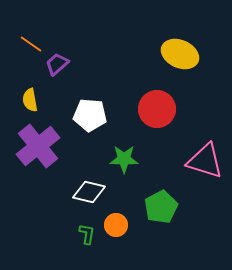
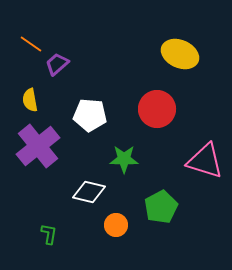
green L-shape: moved 38 px left
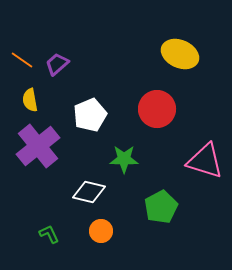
orange line: moved 9 px left, 16 px down
white pentagon: rotated 28 degrees counterclockwise
orange circle: moved 15 px left, 6 px down
green L-shape: rotated 35 degrees counterclockwise
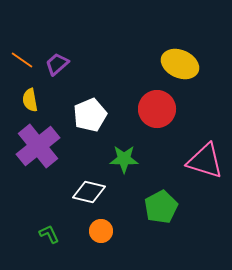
yellow ellipse: moved 10 px down
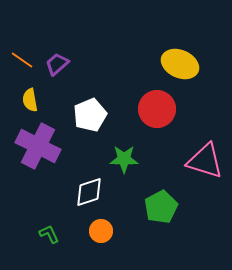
purple cross: rotated 24 degrees counterclockwise
white diamond: rotated 32 degrees counterclockwise
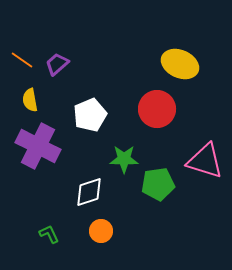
green pentagon: moved 3 px left, 23 px up; rotated 20 degrees clockwise
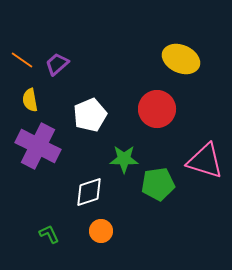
yellow ellipse: moved 1 px right, 5 px up
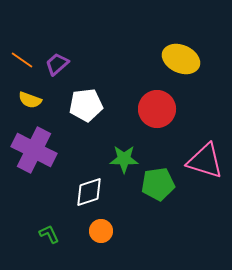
yellow semicircle: rotated 60 degrees counterclockwise
white pentagon: moved 4 px left, 10 px up; rotated 16 degrees clockwise
purple cross: moved 4 px left, 4 px down
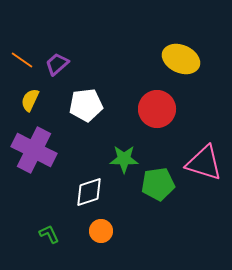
yellow semicircle: rotated 95 degrees clockwise
pink triangle: moved 1 px left, 2 px down
